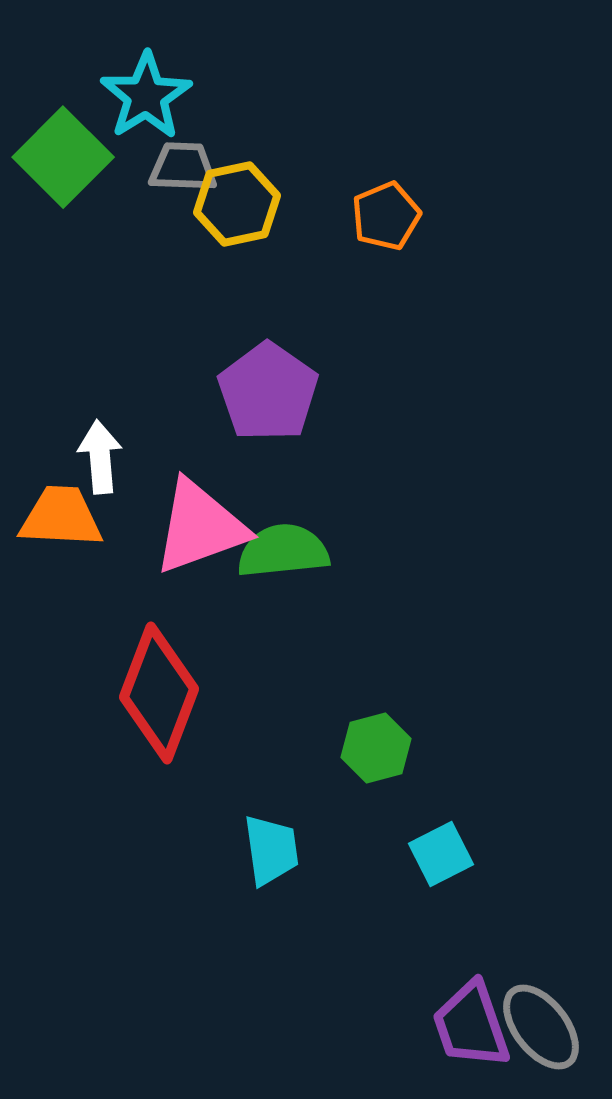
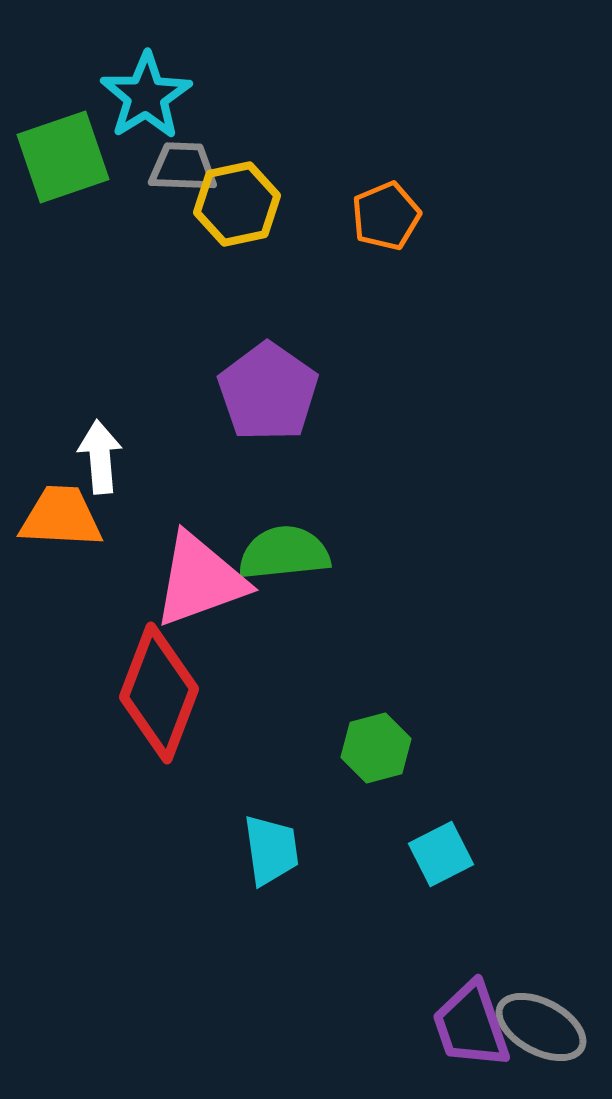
green square: rotated 26 degrees clockwise
pink triangle: moved 53 px down
green semicircle: moved 1 px right, 2 px down
gray ellipse: rotated 24 degrees counterclockwise
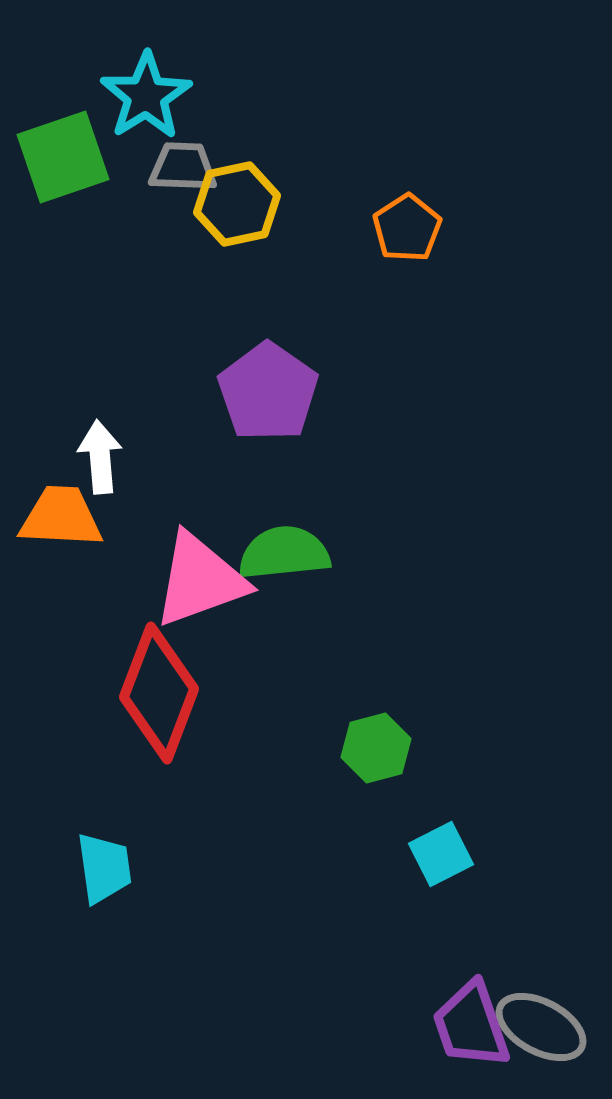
orange pentagon: moved 21 px right, 12 px down; rotated 10 degrees counterclockwise
cyan trapezoid: moved 167 px left, 18 px down
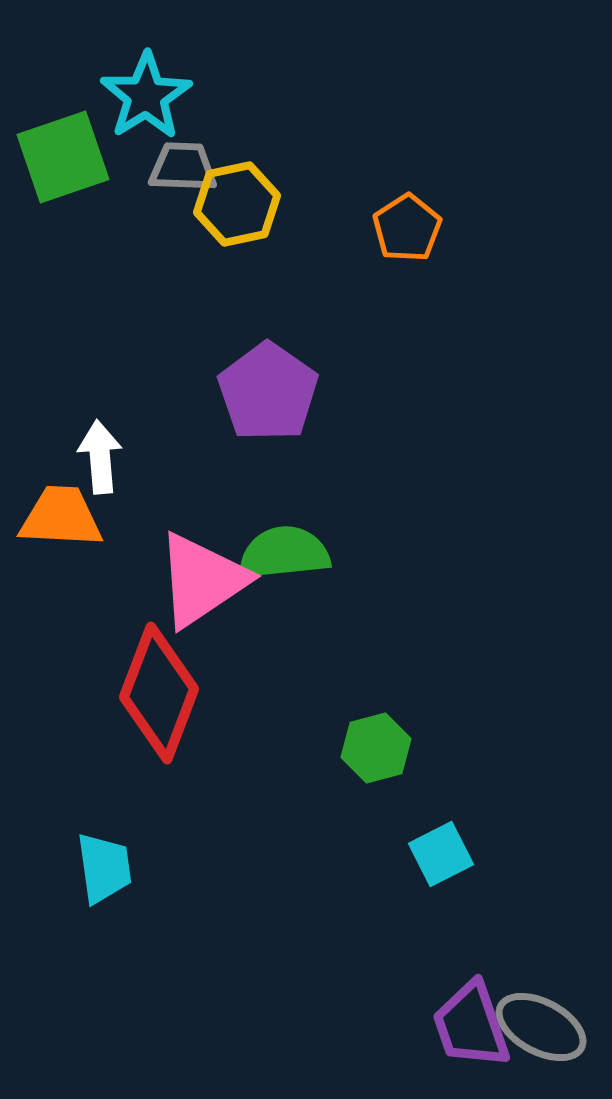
pink triangle: moved 2 px right; rotated 14 degrees counterclockwise
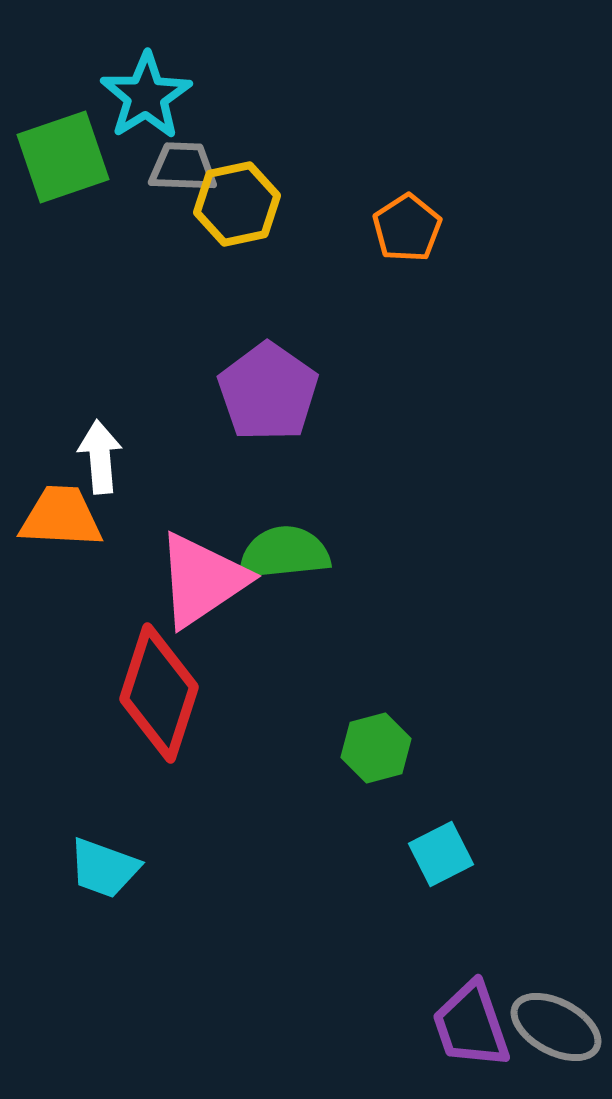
red diamond: rotated 3 degrees counterclockwise
cyan trapezoid: rotated 118 degrees clockwise
gray ellipse: moved 15 px right
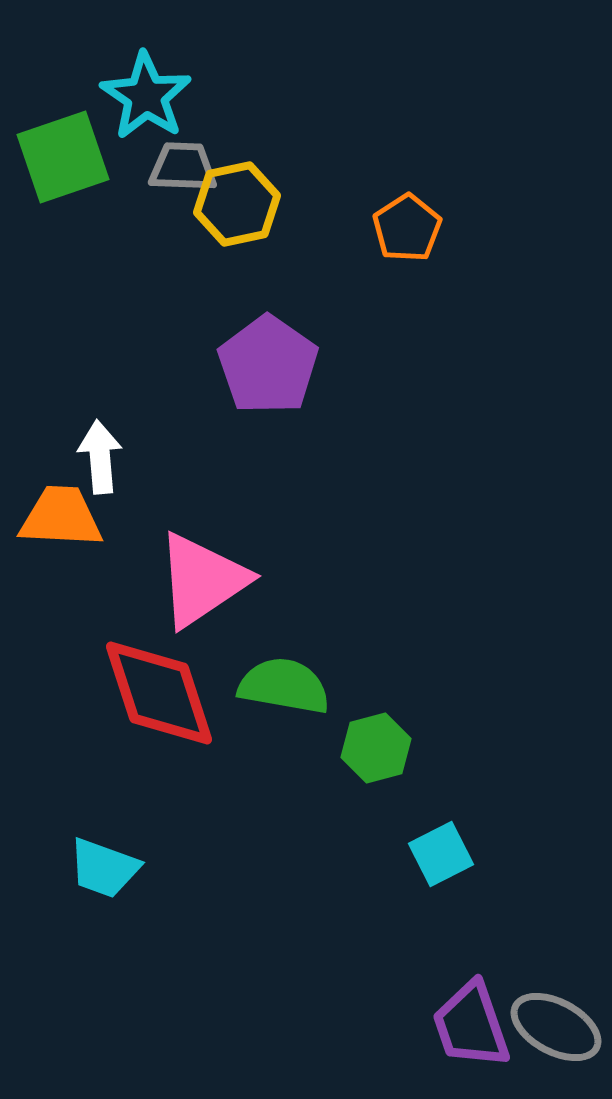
cyan star: rotated 6 degrees counterclockwise
purple pentagon: moved 27 px up
green semicircle: moved 133 px down; rotated 16 degrees clockwise
red diamond: rotated 36 degrees counterclockwise
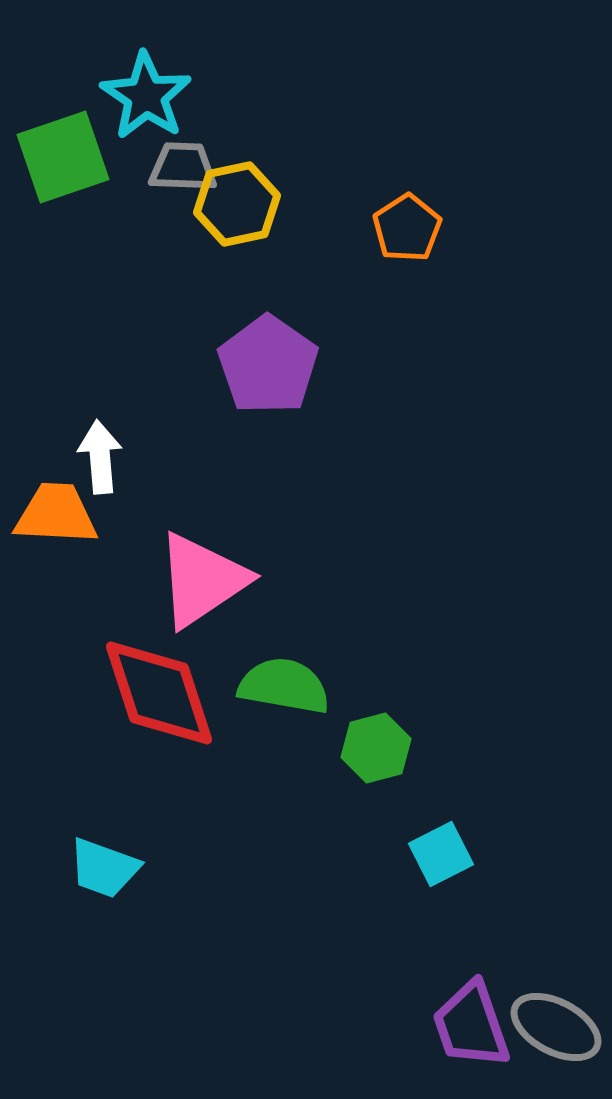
orange trapezoid: moved 5 px left, 3 px up
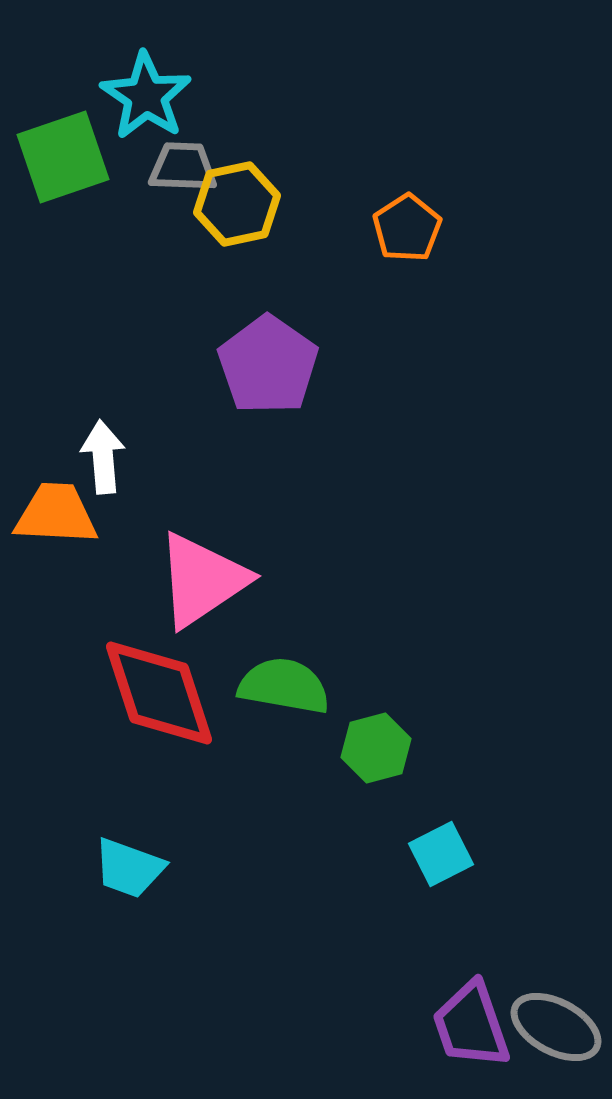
white arrow: moved 3 px right
cyan trapezoid: moved 25 px right
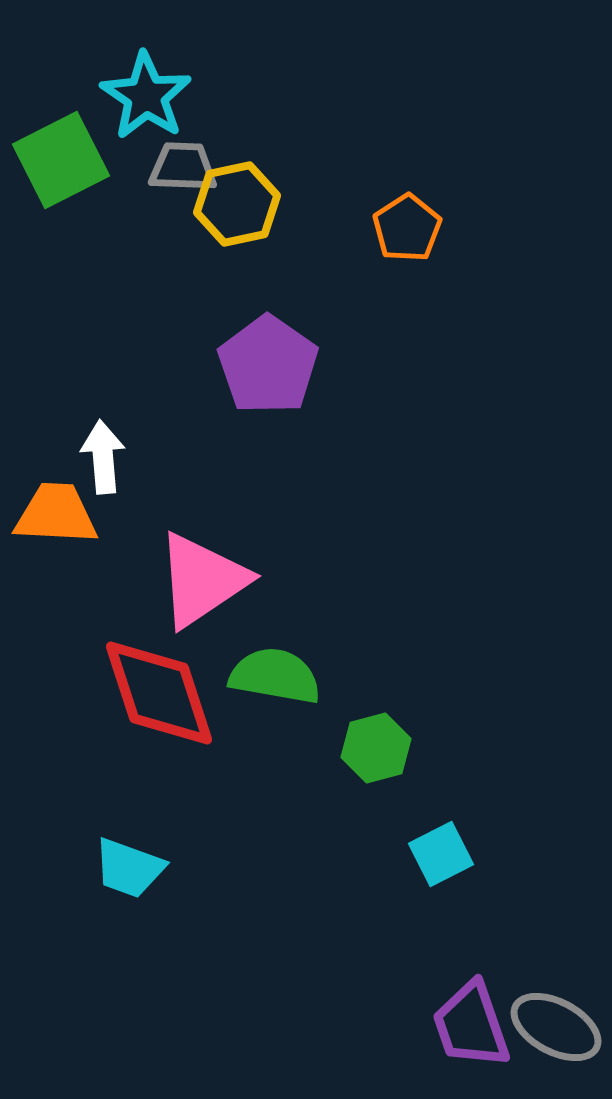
green square: moved 2 px left, 3 px down; rotated 8 degrees counterclockwise
green semicircle: moved 9 px left, 10 px up
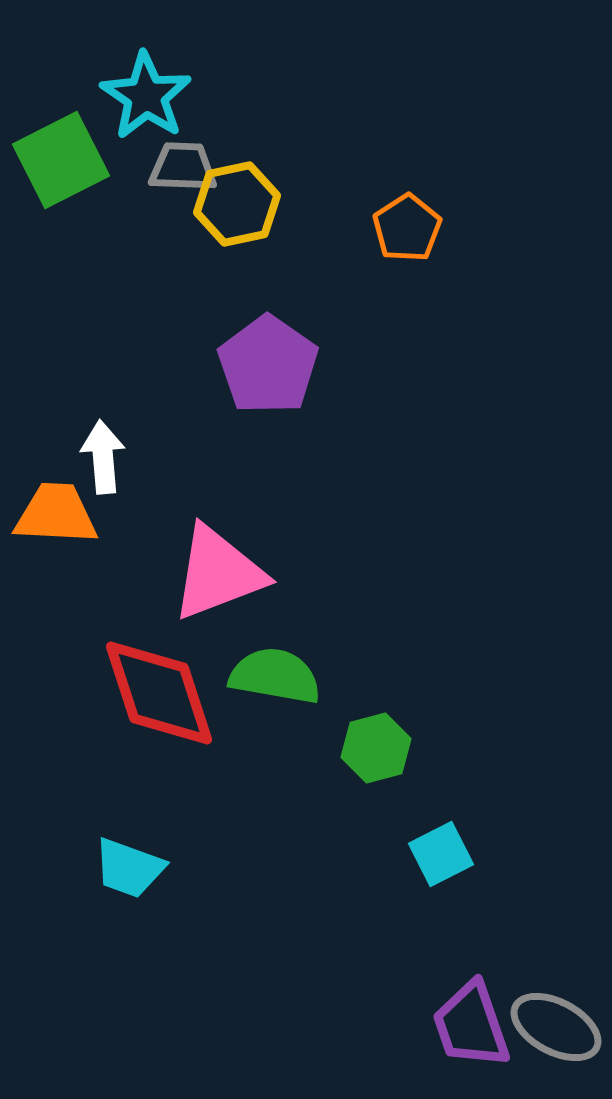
pink triangle: moved 16 px right, 7 px up; rotated 13 degrees clockwise
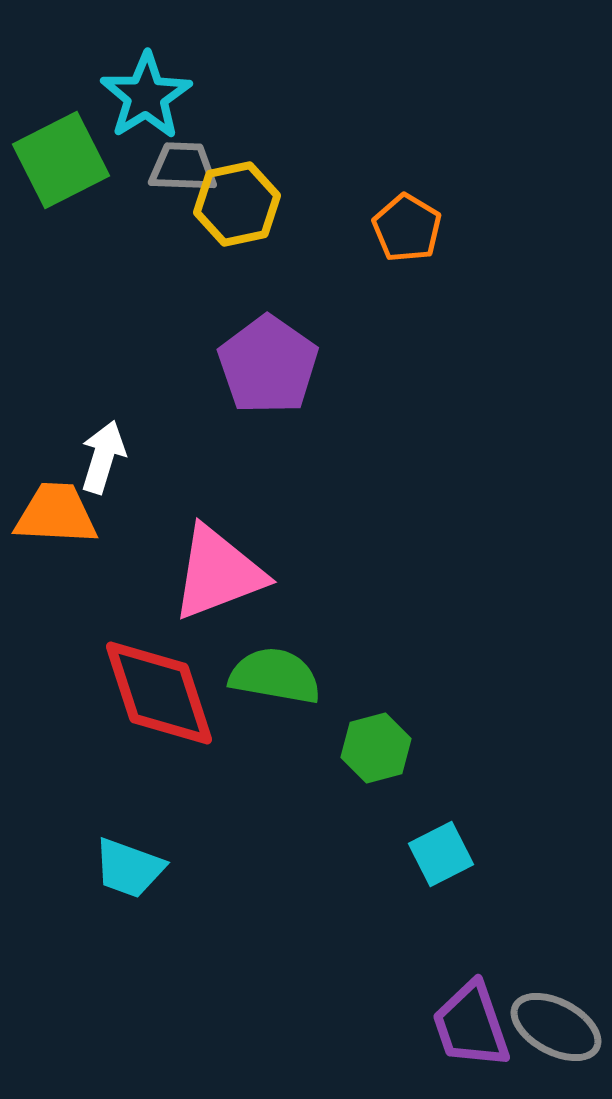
cyan star: rotated 6 degrees clockwise
orange pentagon: rotated 8 degrees counterclockwise
white arrow: rotated 22 degrees clockwise
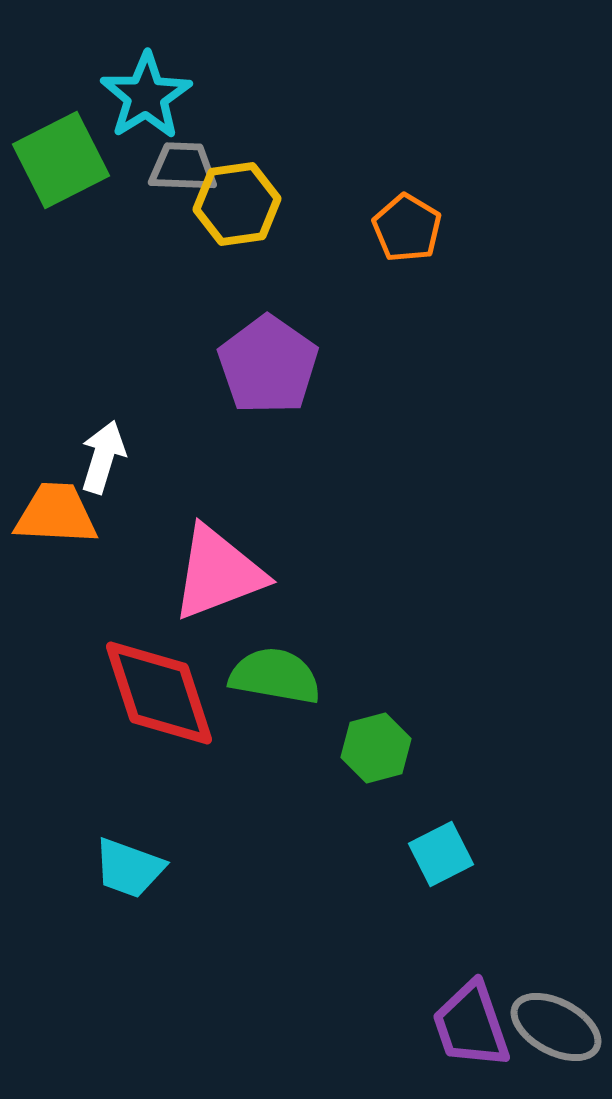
yellow hexagon: rotated 4 degrees clockwise
